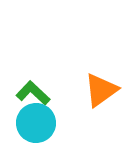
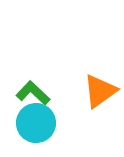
orange triangle: moved 1 px left, 1 px down
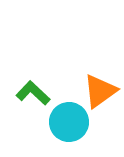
cyan circle: moved 33 px right, 1 px up
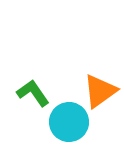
green L-shape: rotated 12 degrees clockwise
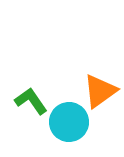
green L-shape: moved 2 px left, 8 px down
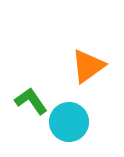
orange triangle: moved 12 px left, 25 px up
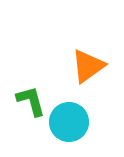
green L-shape: rotated 20 degrees clockwise
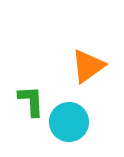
green L-shape: rotated 12 degrees clockwise
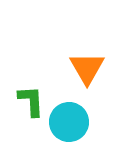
orange triangle: moved 1 px left, 2 px down; rotated 24 degrees counterclockwise
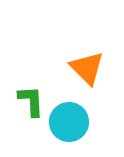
orange triangle: rotated 15 degrees counterclockwise
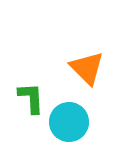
green L-shape: moved 3 px up
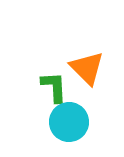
green L-shape: moved 23 px right, 11 px up
